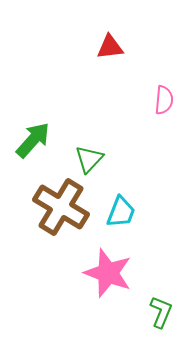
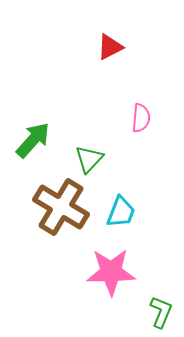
red triangle: rotated 20 degrees counterclockwise
pink semicircle: moved 23 px left, 18 px down
pink star: moved 3 px right, 1 px up; rotated 21 degrees counterclockwise
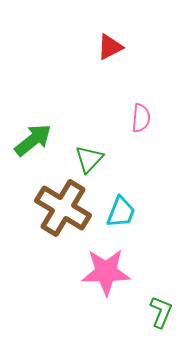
green arrow: rotated 9 degrees clockwise
brown cross: moved 2 px right, 1 px down
pink star: moved 5 px left
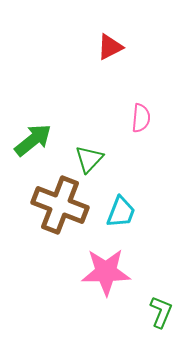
brown cross: moved 3 px left, 3 px up; rotated 10 degrees counterclockwise
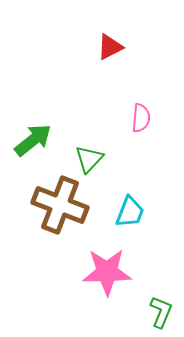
cyan trapezoid: moved 9 px right
pink star: moved 1 px right
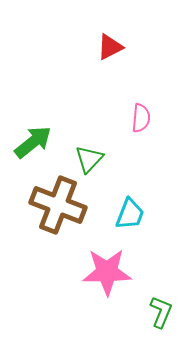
green arrow: moved 2 px down
brown cross: moved 2 px left
cyan trapezoid: moved 2 px down
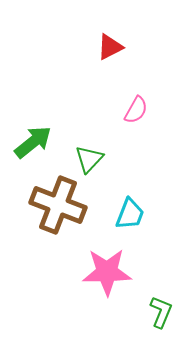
pink semicircle: moved 5 px left, 8 px up; rotated 24 degrees clockwise
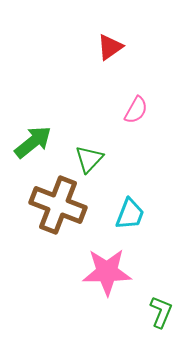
red triangle: rotated 8 degrees counterclockwise
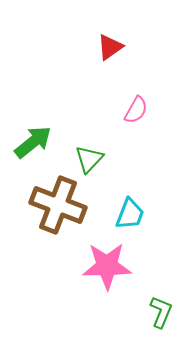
pink star: moved 6 px up
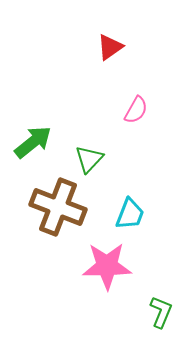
brown cross: moved 2 px down
